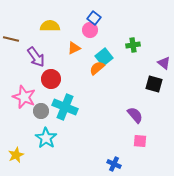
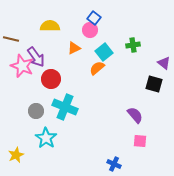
cyan square: moved 5 px up
pink star: moved 2 px left, 31 px up
gray circle: moved 5 px left
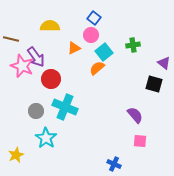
pink circle: moved 1 px right, 5 px down
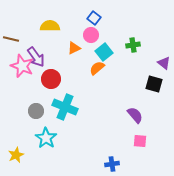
blue cross: moved 2 px left; rotated 32 degrees counterclockwise
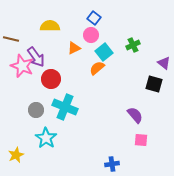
green cross: rotated 16 degrees counterclockwise
gray circle: moved 1 px up
pink square: moved 1 px right, 1 px up
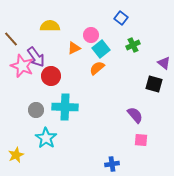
blue square: moved 27 px right
brown line: rotated 35 degrees clockwise
cyan square: moved 3 px left, 3 px up
red circle: moved 3 px up
cyan cross: rotated 20 degrees counterclockwise
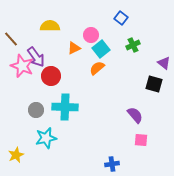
cyan star: rotated 25 degrees clockwise
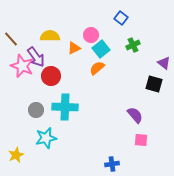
yellow semicircle: moved 10 px down
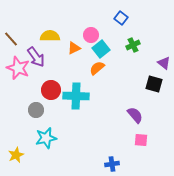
pink star: moved 4 px left, 2 px down
red circle: moved 14 px down
cyan cross: moved 11 px right, 11 px up
